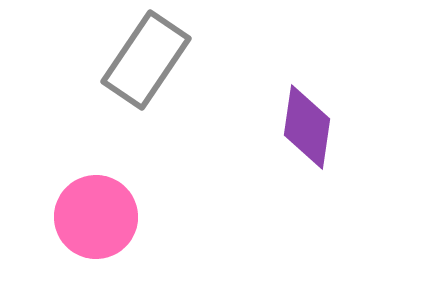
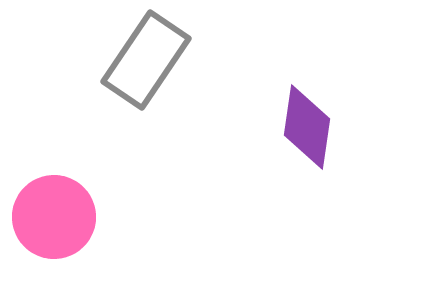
pink circle: moved 42 px left
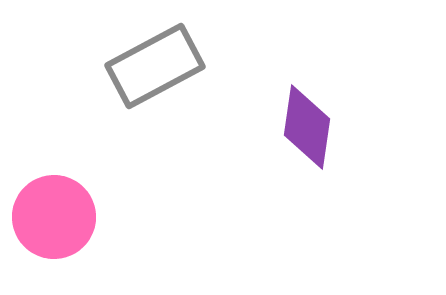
gray rectangle: moved 9 px right, 6 px down; rotated 28 degrees clockwise
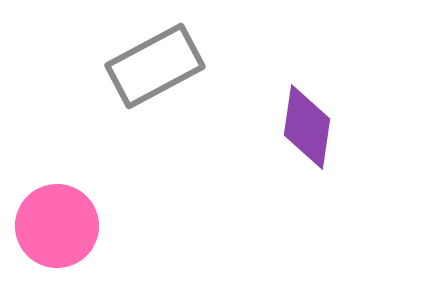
pink circle: moved 3 px right, 9 px down
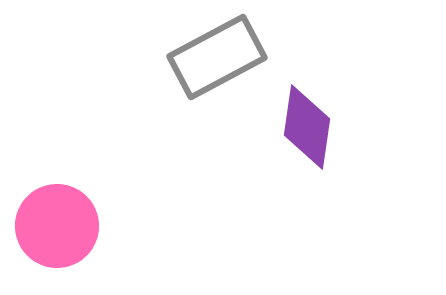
gray rectangle: moved 62 px right, 9 px up
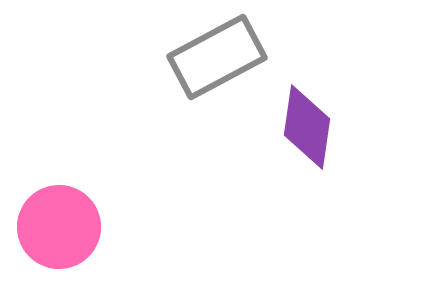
pink circle: moved 2 px right, 1 px down
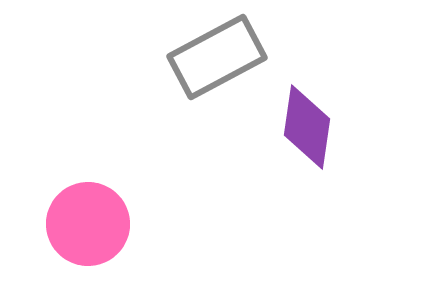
pink circle: moved 29 px right, 3 px up
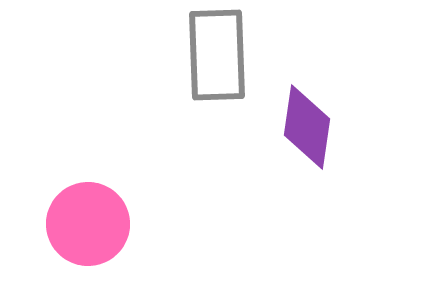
gray rectangle: moved 2 px up; rotated 64 degrees counterclockwise
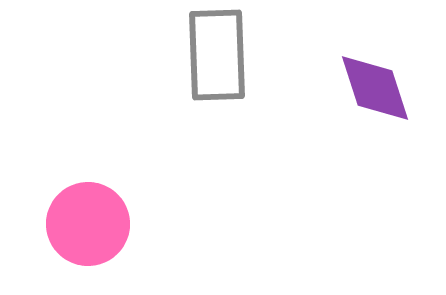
purple diamond: moved 68 px right, 39 px up; rotated 26 degrees counterclockwise
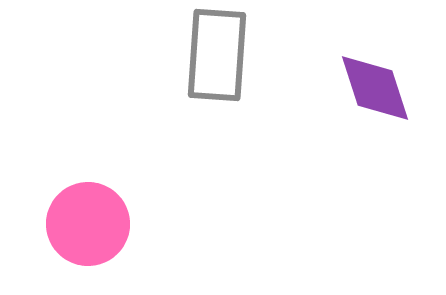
gray rectangle: rotated 6 degrees clockwise
